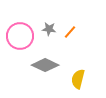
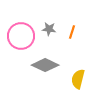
orange line: moved 2 px right; rotated 24 degrees counterclockwise
pink circle: moved 1 px right
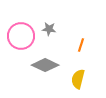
orange line: moved 9 px right, 13 px down
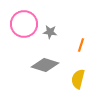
gray star: moved 1 px right, 3 px down
pink circle: moved 3 px right, 12 px up
gray diamond: rotated 8 degrees counterclockwise
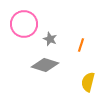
gray star: moved 7 px down; rotated 16 degrees clockwise
yellow semicircle: moved 10 px right, 3 px down
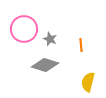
pink circle: moved 5 px down
orange line: rotated 24 degrees counterclockwise
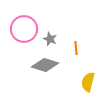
orange line: moved 5 px left, 3 px down
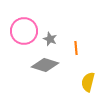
pink circle: moved 2 px down
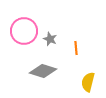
gray diamond: moved 2 px left, 6 px down
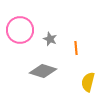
pink circle: moved 4 px left, 1 px up
